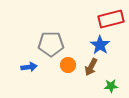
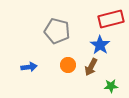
gray pentagon: moved 6 px right, 13 px up; rotated 15 degrees clockwise
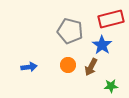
gray pentagon: moved 13 px right
blue star: moved 2 px right
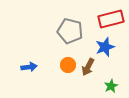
blue star: moved 3 px right, 2 px down; rotated 18 degrees clockwise
brown arrow: moved 3 px left
green star: rotated 24 degrees counterclockwise
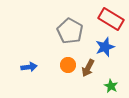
red rectangle: rotated 45 degrees clockwise
gray pentagon: rotated 15 degrees clockwise
brown arrow: moved 1 px down
green star: rotated 16 degrees counterclockwise
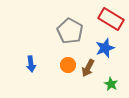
blue star: moved 1 px down
blue arrow: moved 2 px right, 3 px up; rotated 91 degrees clockwise
green star: moved 2 px up
